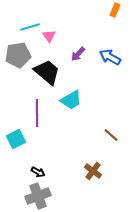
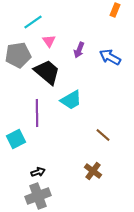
cyan line: moved 3 px right, 5 px up; rotated 18 degrees counterclockwise
pink triangle: moved 5 px down
purple arrow: moved 1 px right, 4 px up; rotated 21 degrees counterclockwise
brown line: moved 8 px left
black arrow: rotated 48 degrees counterclockwise
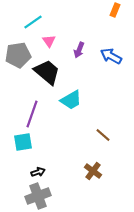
blue arrow: moved 1 px right, 1 px up
purple line: moved 5 px left, 1 px down; rotated 20 degrees clockwise
cyan square: moved 7 px right, 3 px down; rotated 18 degrees clockwise
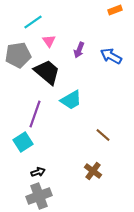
orange rectangle: rotated 48 degrees clockwise
purple line: moved 3 px right
cyan square: rotated 24 degrees counterclockwise
gray cross: moved 1 px right
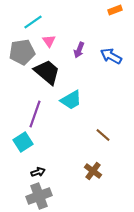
gray pentagon: moved 4 px right, 3 px up
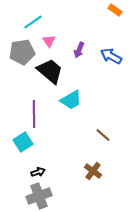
orange rectangle: rotated 56 degrees clockwise
black trapezoid: moved 3 px right, 1 px up
purple line: moved 1 px left; rotated 20 degrees counterclockwise
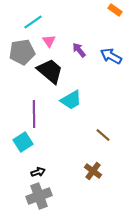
purple arrow: rotated 119 degrees clockwise
